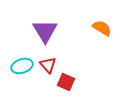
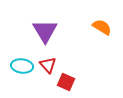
orange semicircle: moved 1 px up
cyan ellipse: rotated 25 degrees clockwise
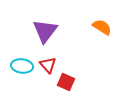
purple triangle: rotated 8 degrees clockwise
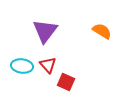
orange semicircle: moved 4 px down
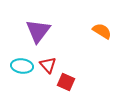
purple triangle: moved 7 px left
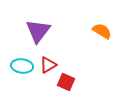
red triangle: rotated 42 degrees clockwise
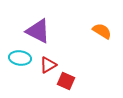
purple triangle: rotated 40 degrees counterclockwise
cyan ellipse: moved 2 px left, 8 px up
red square: moved 1 px up
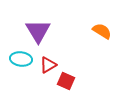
purple triangle: rotated 32 degrees clockwise
cyan ellipse: moved 1 px right, 1 px down
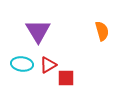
orange semicircle: rotated 42 degrees clockwise
cyan ellipse: moved 1 px right, 5 px down
red square: moved 3 px up; rotated 24 degrees counterclockwise
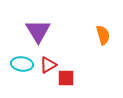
orange semicircle: moved 1 px right, 4 px down
